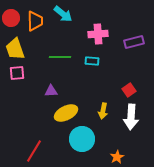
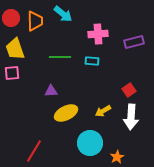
pink square: moved 5 px left
yellow arrow: rotated 49 degrees clockwise
cyan circle: moved 8 px right, 4 px down
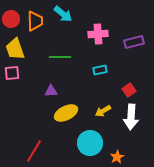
red circle: moved 1 px down
cyan rectangle: moved 8 px right, 9 px down; rotated 16 degrees counterclockwise
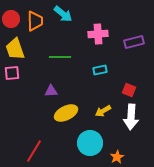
red square: rotated 32 degrees counterclockwise
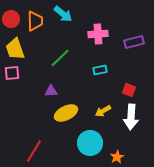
green line: moved 1 px down; rotated 45 degrees counterclockwise
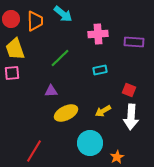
purple rectangle: rotated 18 degrees clockwise
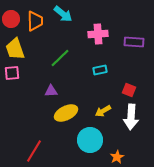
cyan circle: moved 3 px up
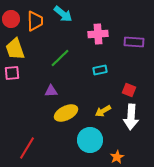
red line: moved 7 px left, 3 px up
